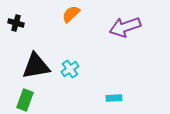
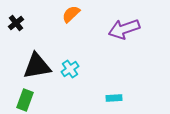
black cross: rotated 35 degrees clockwise
purple arrow: moved 1 px left, 2 px down
black triangle: moved 1 px right
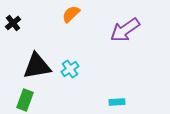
black cross: moved 3 px left
purple arrow: moved 1 px right, 1 px down; rotated 16 degrees counterclockwise
cyan rectangle: moved 3 px right, 4 px down
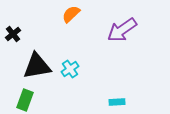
black cross: moved 11 px down
purple arrow: moved 3 px left
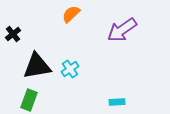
green rectangle: moved 4 px right
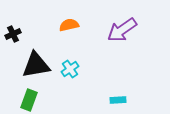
orange semicircle: moved 2 px left, 11 px down; rotated 30 degrees clockwise
black cross: rotated 14 degrees clockwise
black triangle: moved 1 px left, 1 px up
cyan rectangle: moved 1 px right, 2 px up
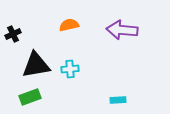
purple arrow: rotated 40 degrees clockwise
cyan cross: rotated 30 degrees clockwise
green rectangle: moved 1 px right, 3 px up; rotated 50 degrees clockwise
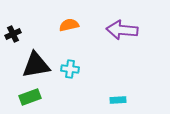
cyan cross: rotated 12 degrees clockwise
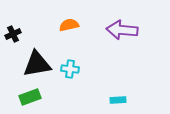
black triangle: moved 1 px right, 1 px up
